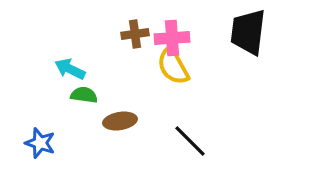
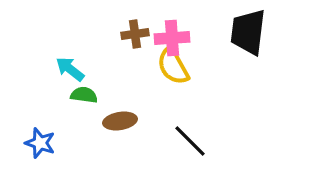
cyan arrow: rotated 12 degrees clockwise
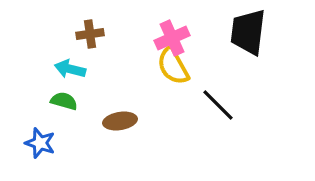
brown cross: moved 45 px left
pink cross: rotated 20 degrees counterclockwise
cyan arrow: rotated 24 degrees counterclockwise
green semicircle: moved 20 px left, 6 px down; rotated 8 degrees clockwise
black line: moved 28 px right, 36 px up
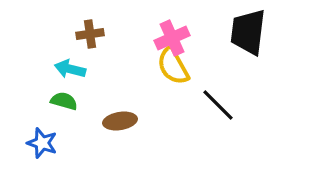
blue star: moved 2 px right
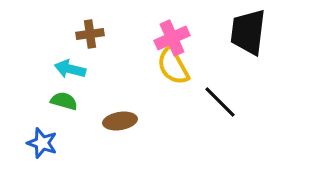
black line: moved 2 px right, 3 px up
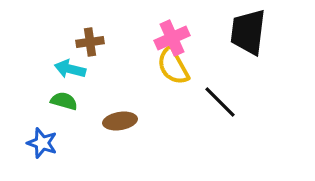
brown cross: moved 8 px down
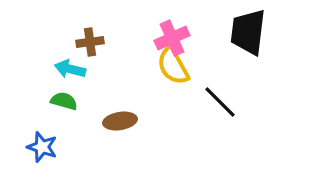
blue star: moved 4 px down
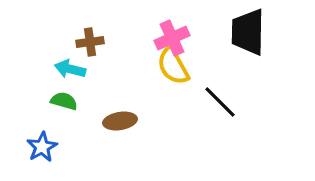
black trapezoid: rotated 6 degrees counterclockwise
blue star: rotated 24 degrees clockwise
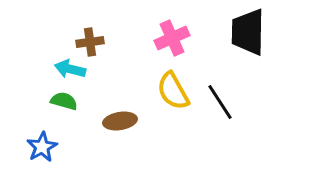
yellow semicircle: moved 25 px down
black line: rotated 12 degrees clockwise
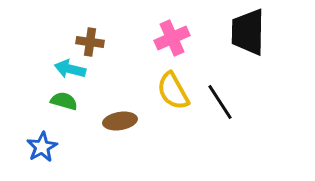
brown cross: rotated 16 degrees clockwise
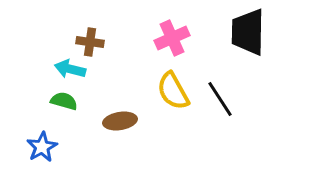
black line: moved 3 px up
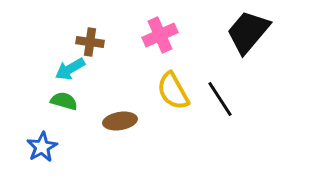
black trapezoid: rotated 39 degrees clockwise
pink cross: moved 12 px left, 3 px up
cyan arrow: rotated 44 degrees counterclockwise
